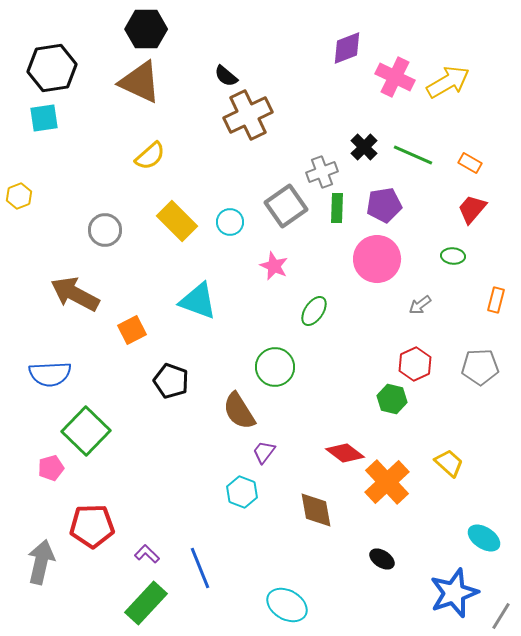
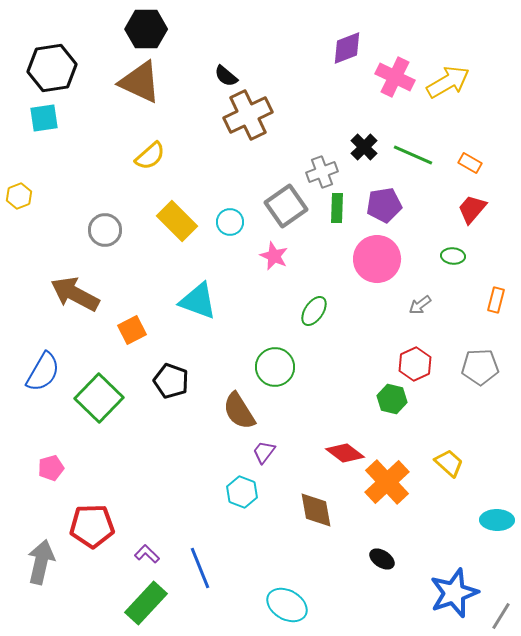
pink star at (274, 266): moved 10 px up
blue semicircle at (50, 374): moved 7 px left, 2 px up; rotated 57 degrees counterclockwise
green square at (86, 431): moved 13 px right, 33 px up
cyan ellipse at (484, 538): moved 13 px right, 18 px up; rotated 32 degrees counterclockwise
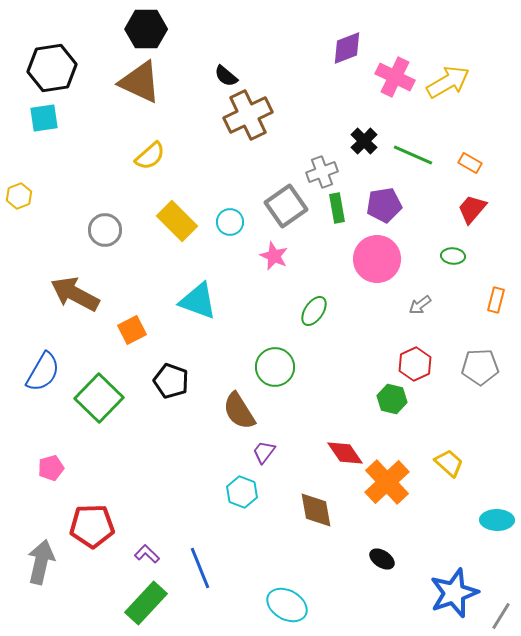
black cross at (364, 147): moved 6 px up
green rectangle at (337, 208): rotated 12 degrees counterclockwise
red diamond at (345, 453): rotated 18 degrees clockwise
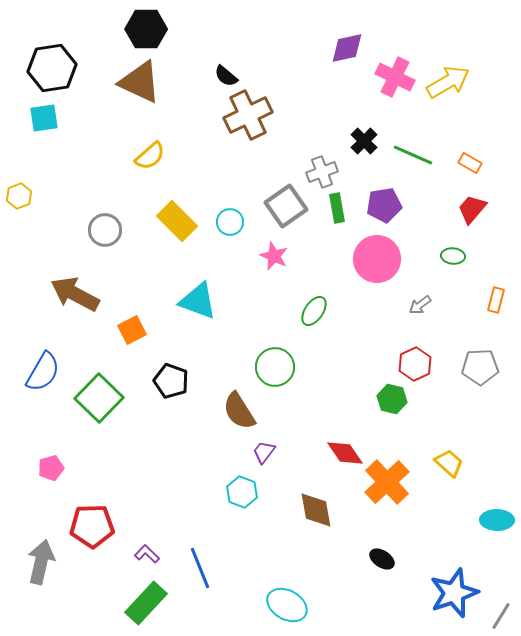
purple diamond at (347, 48): rotated 9 degrees clockwise
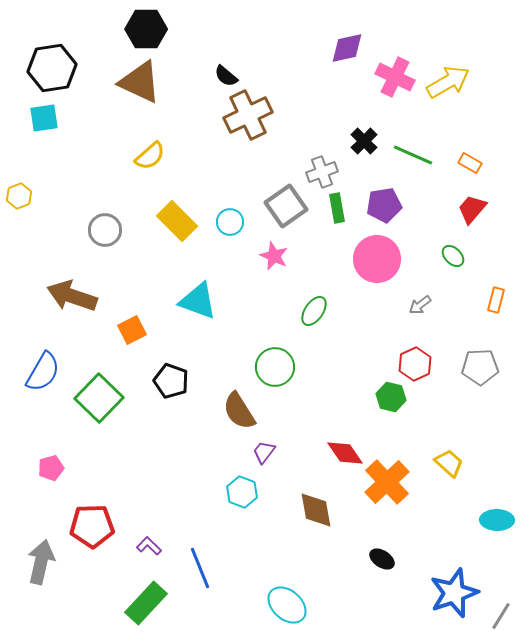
green ellipse at (453, 256): rotated 40 degrees clockwise
brown arrow at (75, 294): moved 3 px left, 2 px down; rotated 9 degrees counterclockwise
green hexagon at (392, 399): moved 1 px left, 2 px up
purple L-shape at (147, 554): moved 2 px right, 8 px up
cyan ellipse at (287, 605): rotated 12 degrees clockwise
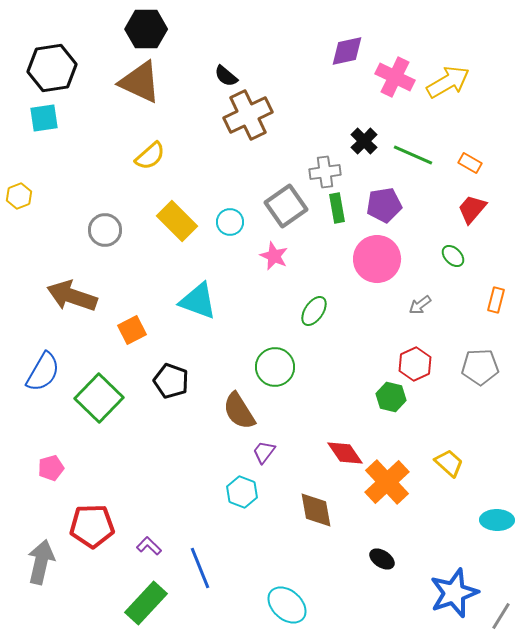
purple diamond at (347, 48): moved 3 px down
gray cross at (322, 172): moved 3 px right; rotated 12 degrees clockwise
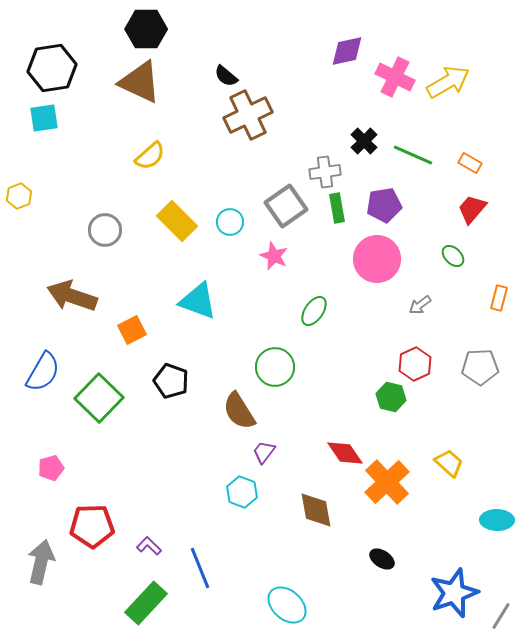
orange rectangle at (496, 300): moved 3 px right, 2 px up
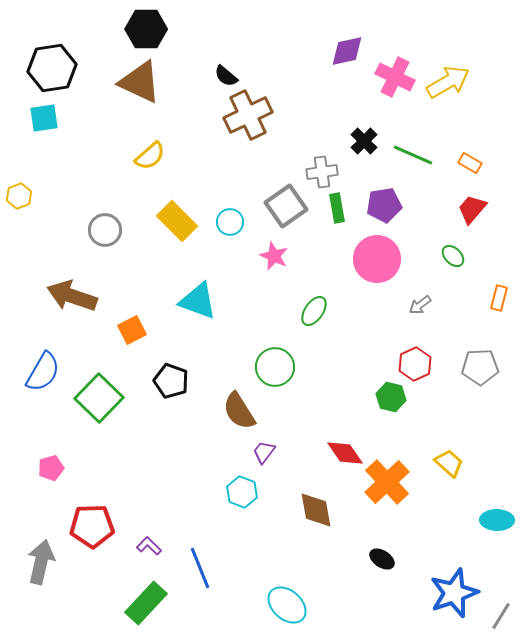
gray cross at (325, 172): moved 3 px left
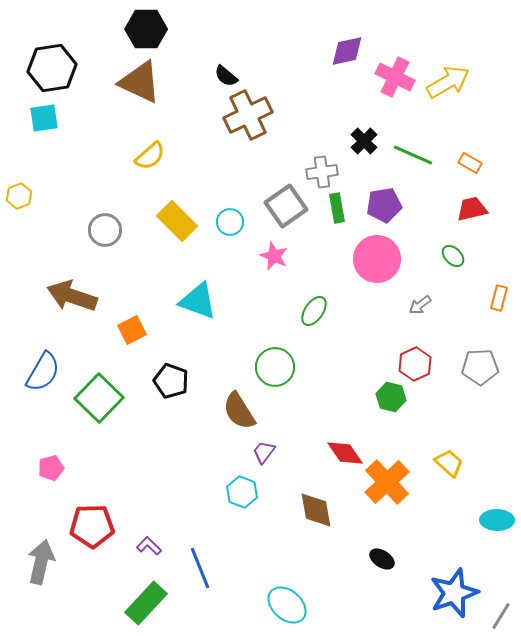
red trapezoid at (472, 209): rotated 36 degrees clockwise
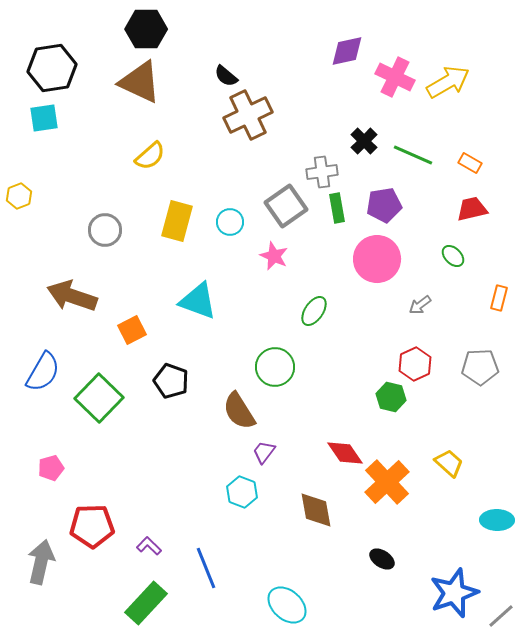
yellow rectangle at (177, 221): rotated 60 degrees clockwise
blue line at (200, 568): moved 6 px right
gray line at (501, 616): rotated 16 degrees clockwise
